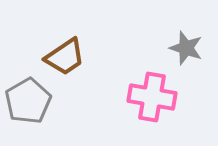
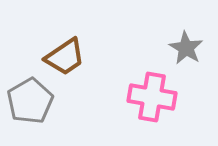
gray star: rotated 12 degrees clockwise
gray pentagon: moved 2 px right
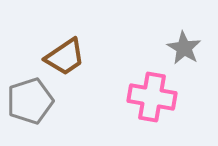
gray star: moved 2 px left
gray pentagon: rotated 12 degrees clockwise
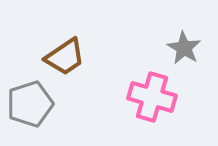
pink cross: rotated 6 degrees clockwise
gray pentagon: moved 3 px down
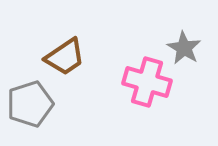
pink cross: moved 5 px left, 15 px up
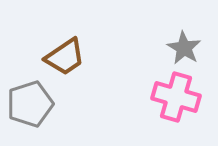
pink cross: moved 29 px right, 15 px down
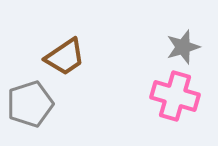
gray star: moved 1 px left, 1 px up; rotated 24 degrees clockwise
pink cross: moved 1 px left, 1 px up
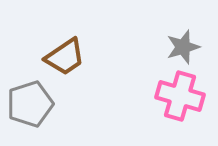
pink cross: moved 5 px right
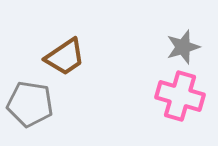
gray pentagon: rotated 27 degrees clockwise
